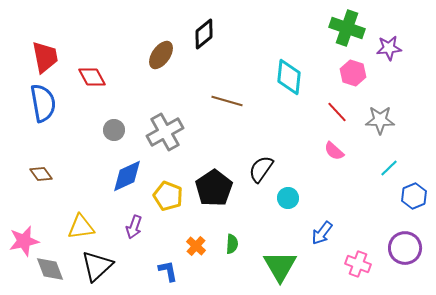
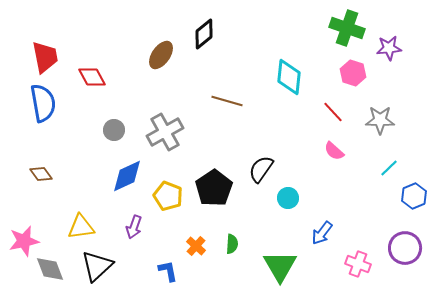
red line: moved 4 px left
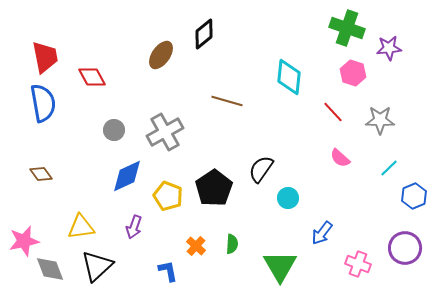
pink semicircle: moved 6 px right, 7 px down
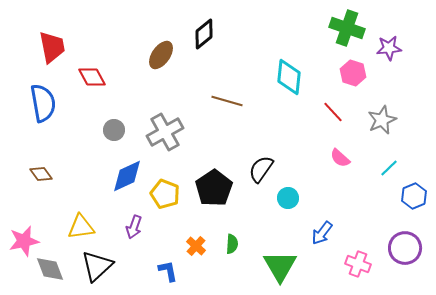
red trapezoid: moved 7 px right, 10 px up
gray star: moved 2 px right; rotated 24 degrees counterclockwise
yellow pentagon: moved 3 px left, 2 px up
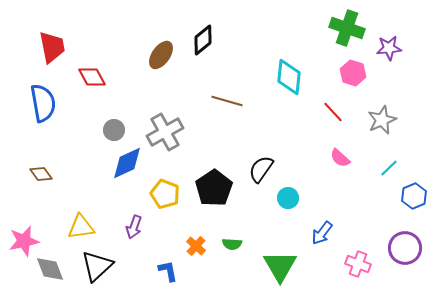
black diamond: moved 1 px left, 6 px down
blue diamond: moved 13 px up
green semicircle: rotated 90 degrees clockwise
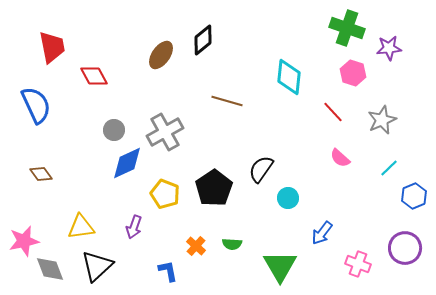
red diamond: moved 2 px right, 1 px up
blue semicircle: moved 7 px left, 2 px down; rotated 15 degrees counterclockwise
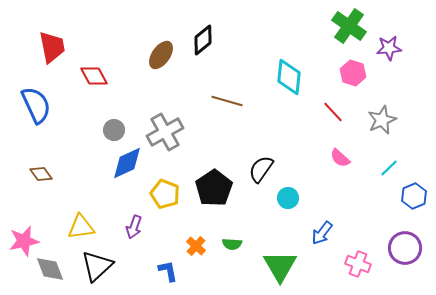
green cross: moved 2 px right, 2 px up; rotated 16 degrees clockwise
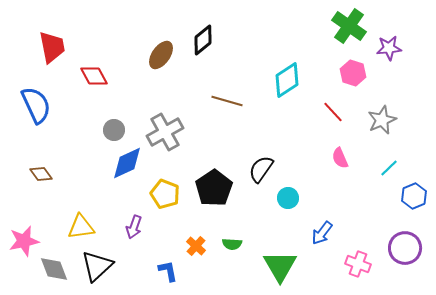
cyan diamond: moved 2 px left, 3 px down; rotated 51 degrees clockwise
pink semicircle: rotated 25 degrees clockwise
gray diamond: moved 4 px right
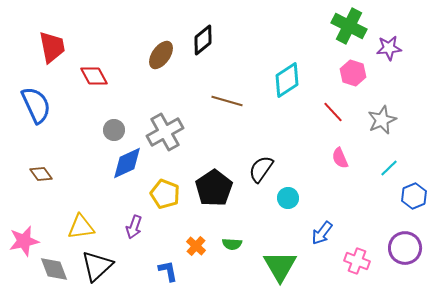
green cross: rotated 8 degrees counterclockwise
pink cross: moved 1 px left, 3 px up
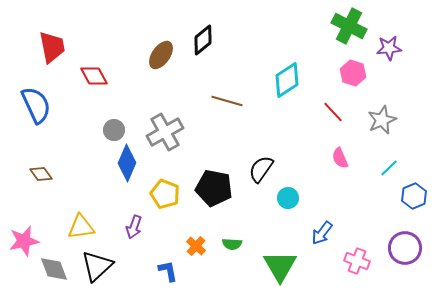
blue diamond: rotated 42 degrees counterclockwise
black pentagon: rotated 27 degrees counterclockwise
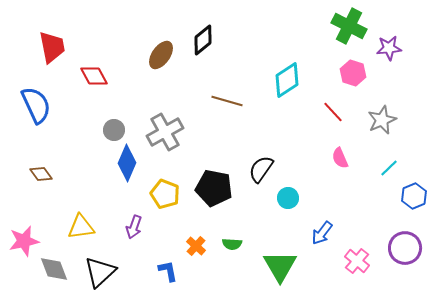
pink cross: rotated 20 degrees clockwise
black triangle: moved 3 px right, 6 px down
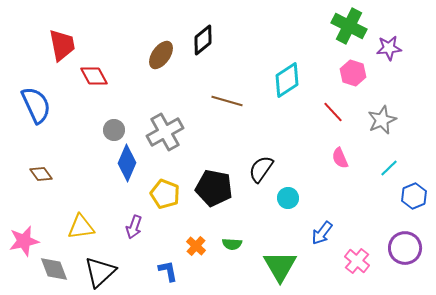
red trapezoid: moved 10 px right, 2 px up
